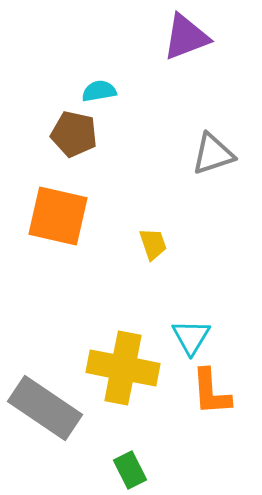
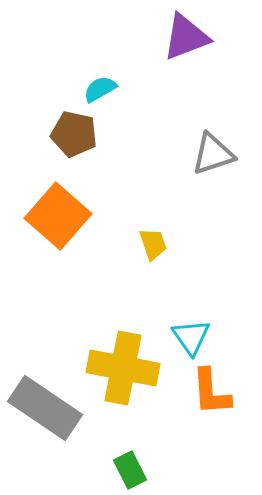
cyan semicircle: moved 1 px right, 2 px up; rotated 20 degrees counterclockwise
orange square: rotated 28 degrees clockwise
cyan triangle: rotated 6 degrees counterclockwise
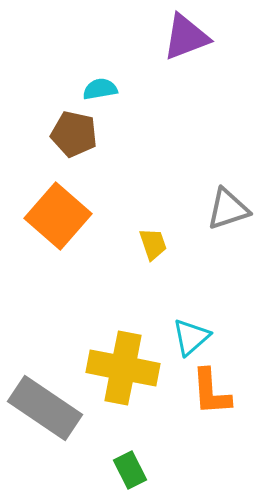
cyan semicircle: rotated 20 degrees clockwise
gray triangle: moved 15 px right, 55 px down
cyan triangle: rotated 24 degrees clockwise
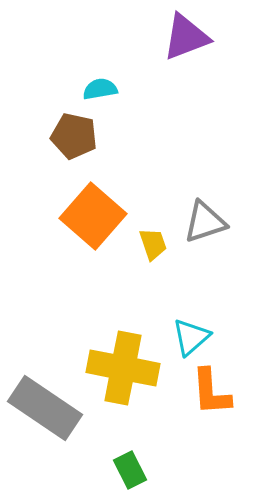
brown pentagon: moved 2 px down
gray triangle: moved 23 px left, 13 px down
orange square: moved 35 px right
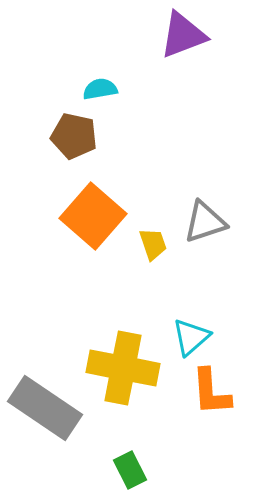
purple triangle: moved 3 px left, 2 px up
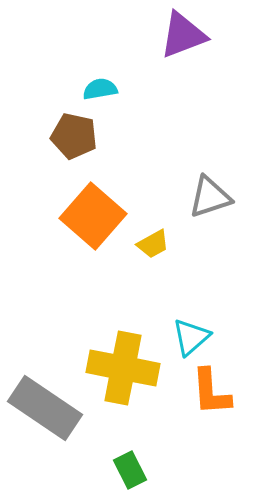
gray triangle: moved 5 px right, 25 px up
yellow trapezoid: rotated 80 degrees clockwise
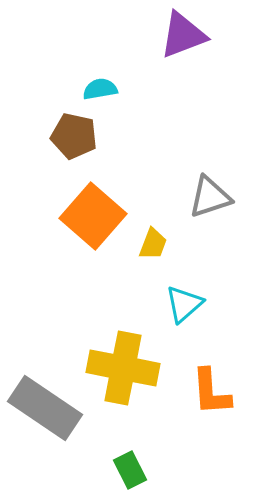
yellow trapezoid: rotated 40 degrees counterclockwise
cyan triangle: moved 7 px left, 33 px up
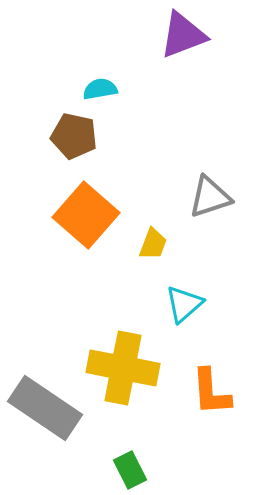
orange square: moved 7 px left, 1 px up
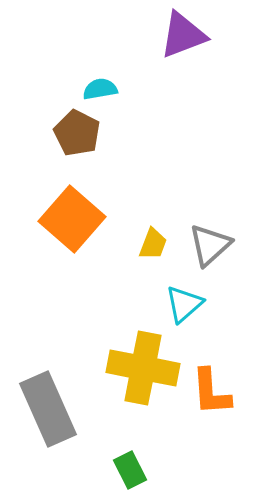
brown pentagon: moved 3 px right, 3 px up; rotated 15 degrees clockwise
gray triangle: moved 48 px down; rotated 24 degrees counterclockwise
orange square: moved 14 px left, 4 px down
yellow cross: moved 20 px right
gray rectangle: moved 3 px right, 1 px down; rotated 32 degrees clockwise
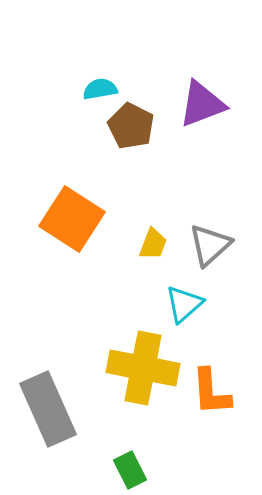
purple triangle: moved 19 px right, 69 px down
brown pentagon: moved 54 px right, 7 px up
orange square: rotated 8 degrees counterclockwise
